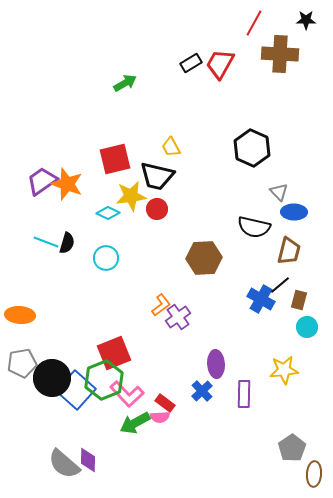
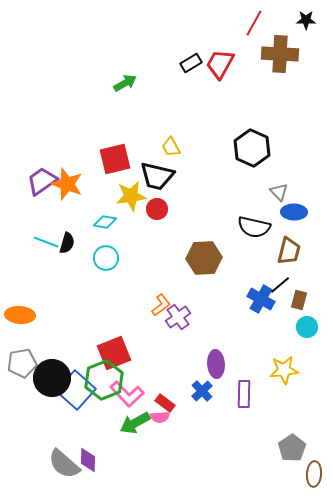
cyan diamond at (108, 213): moved 3 px left, 9 px down; rotated 15 degrees counterclockwise
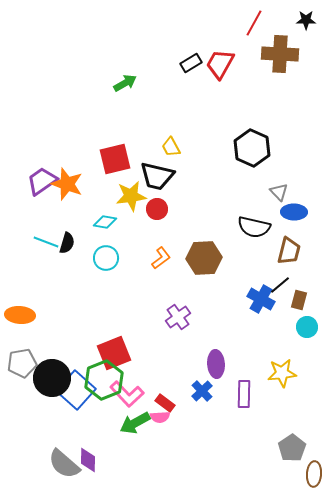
orange L-shape at (161, 305): moved 47 px up
yellow star at (284, 370): moved 2 px left, 3 px down
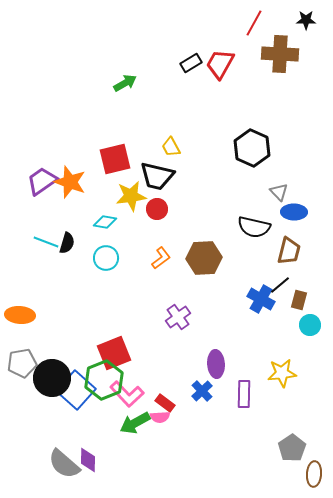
orange star at (67, 184): moved 3 px right, 2 px up
cyan circle at (307, 327): moved 3 px right, 2 px up
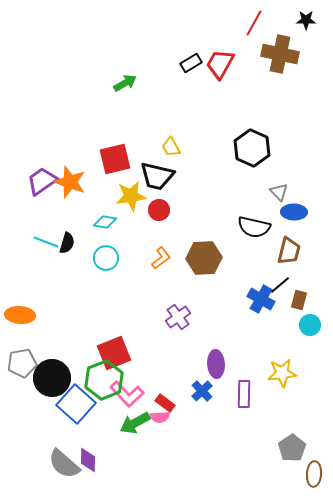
brown cross at (280, 54): rotated 9 degrees clockwise
red circle at (157, 209): moved 2 px right, 1 px down
blue square at (76, 390): moved 14 px down
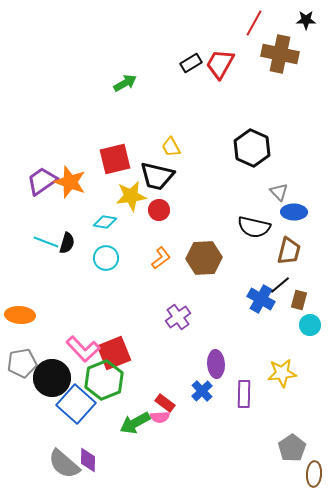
pink L-shape at (127, 394): moved 44 px left, 45 px up
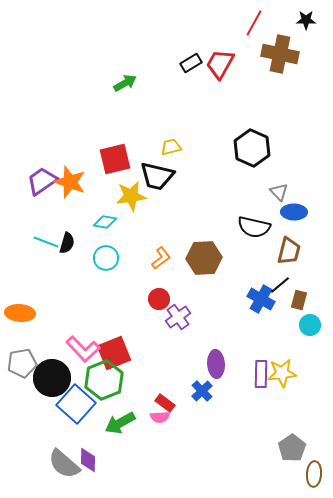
yellow trapezoid at (171, 147): rotated 105 degrees clockwise
red circle at (159, 210): moved 89 px down
orange ellipse at (20, 315): moved 2 px up
purple rectangle at (244, 394): moved 17 px right, 20 px up
green arrow at (135, 423): moved 15 px left
